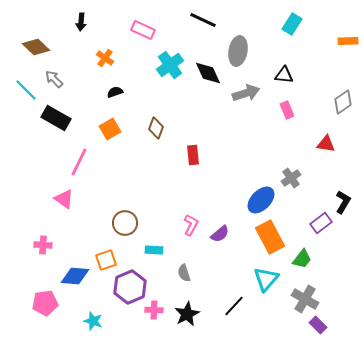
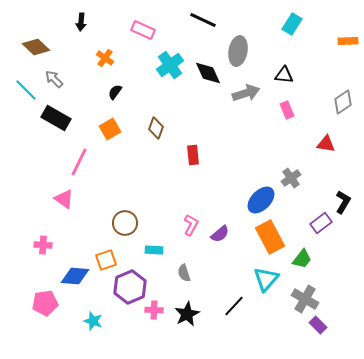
black semicircle at (115, 92): rotated 35 degrees counterclockwise
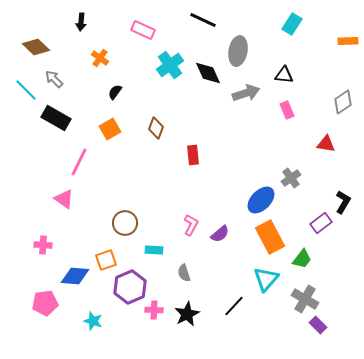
orange cross at (105, 58): moved 5 px left
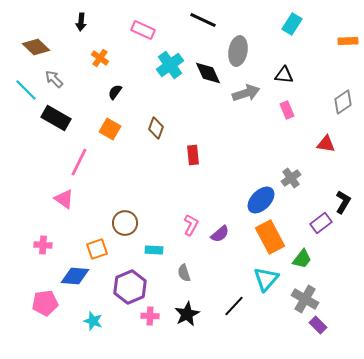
orange square at (110, 129): rotated 30 degrees counterclockwise
orange square at (106, 260): moved 9 px left, 11 px up
pink cross at (154, 310): moved 4 px left, 6 px down
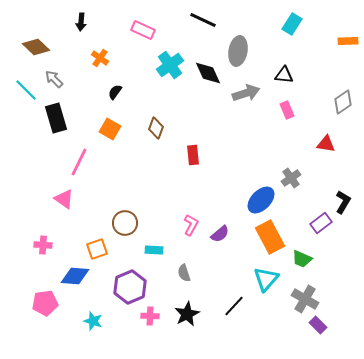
black rectangle at (56, 118): rotated 44 degrees clockwise
green trapezoid at (302, 259): rotated 75 degrees clockwise
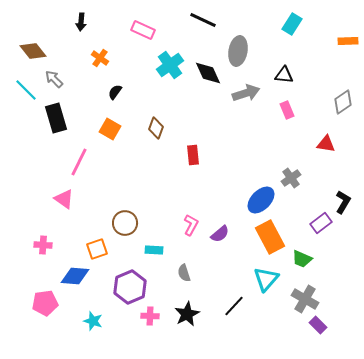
brown diamond at (36, 47): moved 3 px left, 4 px down; rotated 8 degrees clockwise
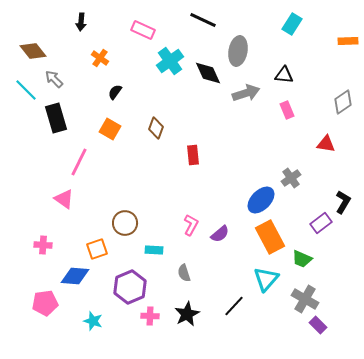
cyan cross at (170, 65): moved 4 px up
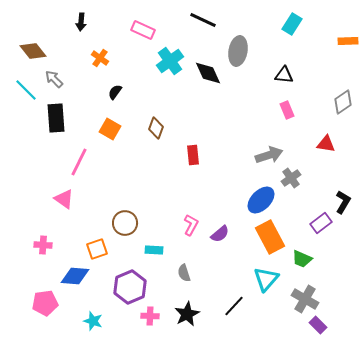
gray arrow at (246, 93): moved 23 px right, 62 px down
black rectangle at (56, 118): rotated 12 degrees clockwise
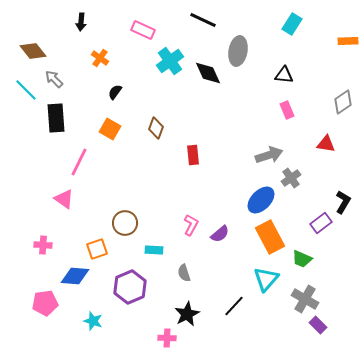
pink cross at (150, 316): moved 17 px right, 22 px down
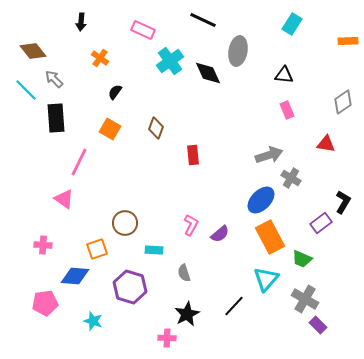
gray cross at (291, 178): rotated 24 degrees counterclockwise
purple hexagon at (130, 287): rotated 20 degrees counterclockwise
